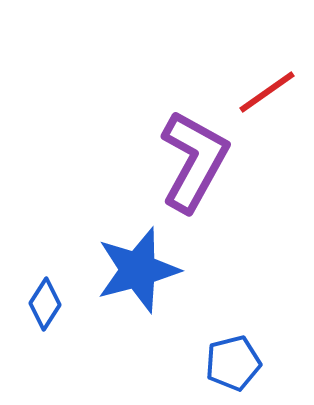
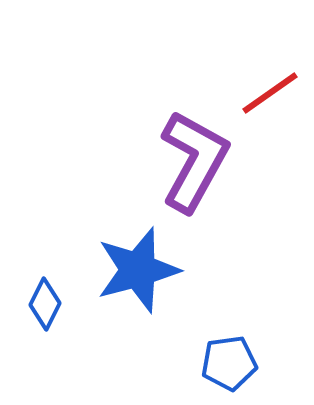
red line: moved 3 px right, 1 px down
blue diamond: rotated 6 degrees counterclockwise
blue pentagon: moved 4 px left; rotated 6 degrees clockwise
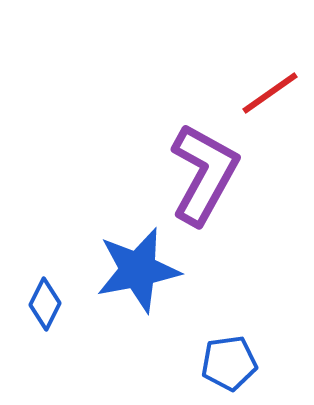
purple L-shape: moved 10 px right, 13 px down
blue star: rotated 4 degrees clockwise
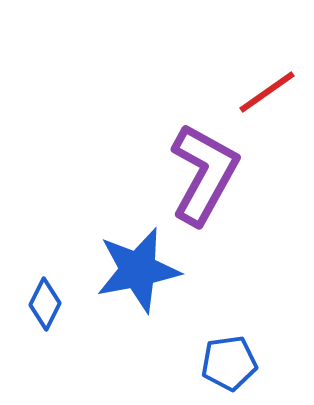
red line: moved 3 px left, 1 px up
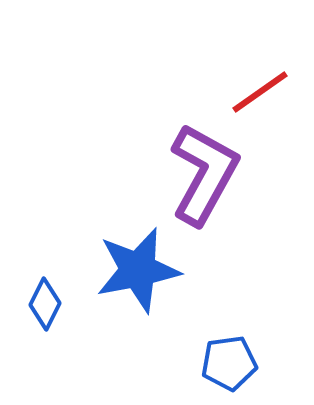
red line: moved 7 px left
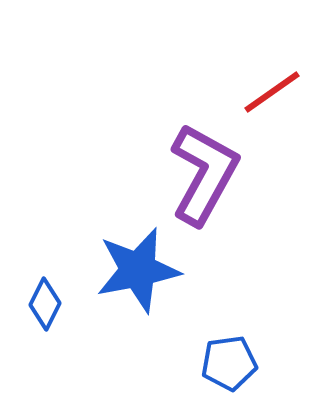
red line: moved 12 px right
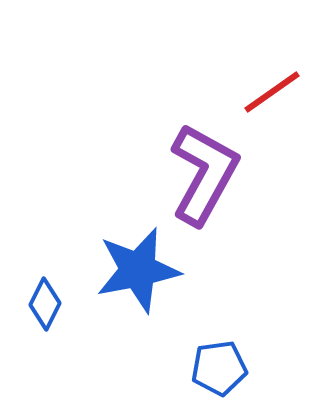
blue pentagon: moved 10 px left, 5 px down
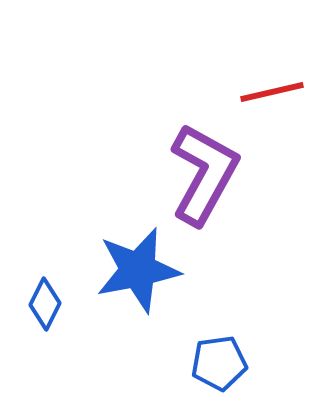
red line: rotated 22 degrees clockwise
blue pentagon: moved 5 px up
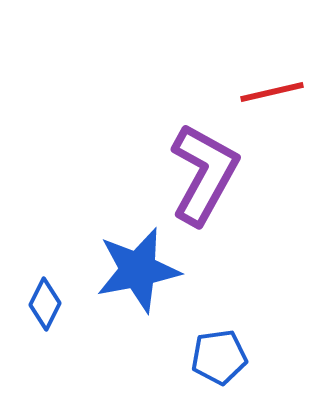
blue pentagon: moved 6 px up
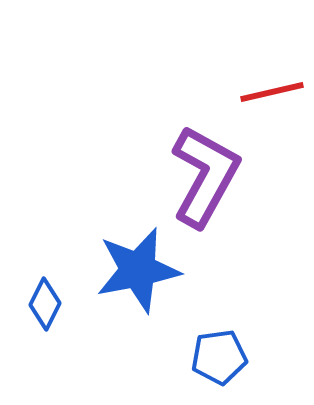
purple L-shape: moved 1 px right, 2 px down
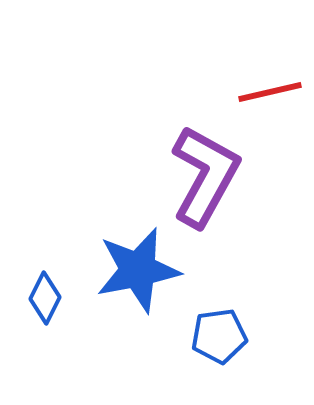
red line: moved 2 px left
blue diamond: moved 6 px up
blue pentagon: moved 21 px up
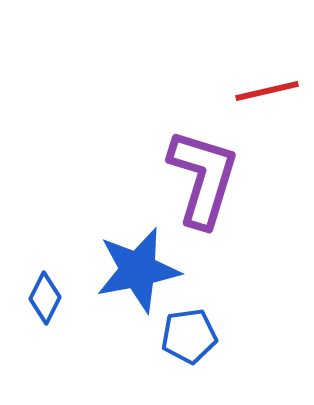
red line: moved 3 px left, 1 px up
purple L-shape: moved 2 px left, 2 px down; rotated 12 degrees counterclockwise
blue pentagon: moved 30 px left
